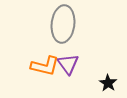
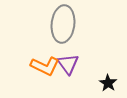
orange L-shape: rotated 12 degrees clockwise
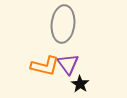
orange L-shape: rotated 12 degrees counterclockwise
black star: moved 28 px left, 1 px down
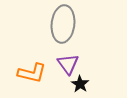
orange L-shape: moved 13 px left, 7 px down
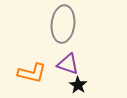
purple triangle: rotated 35 degrees counterclockwise
black star: moved 2 px left, 1 px down
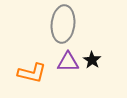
purple triangle: moved 2 px up; rotated 20 degrees counterclockwise
black star: moved 14 px right, 25 px up
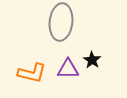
gray ellipse: moved 2 px left, 2 px up
purple triangle: moved 7 px down
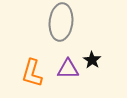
orange L-shape: rotated 92 degrees clockwise
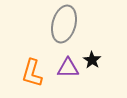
gray ellipse: moved 3 px right, 2 px down; rotated 9 degrees clockwise
purple triangle: moved 1 px up
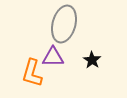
purple triangle: moved 15 px left, 11 px up
